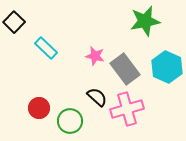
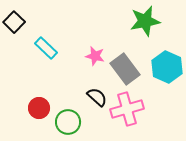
green circle: moved 2 px left, 1 px down
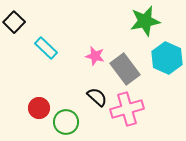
cyan hexagon: moved 9 px up
green circle: moved 2 px left
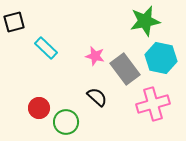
black square: rotated 30 degrees clockwise
cyan hexagon: moved 6 px left; rotated 12 degrees counterclockwise
pink cross: moved 26 px right, 5 px up
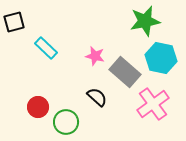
gray rectangle: moved 3 px down; rotated 12 degrees counterclockwise
pink cross: rotated 20 degrees counterclockwise
red circle: moved 1 px left, 1 px up
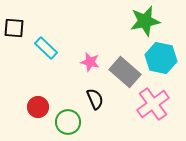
black square: moved 6 px down; rotated 20 degrees clockwise
pink star: moved 5 px left, 6 px down
black semicircle: moved 2 px left, 2 px down; rotated 25 degrees clockwise
green circle: moved 2 px right
